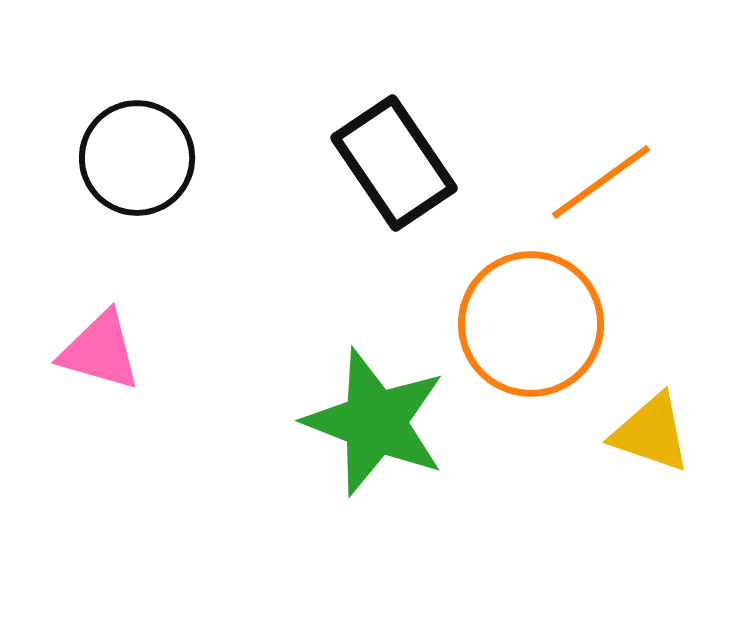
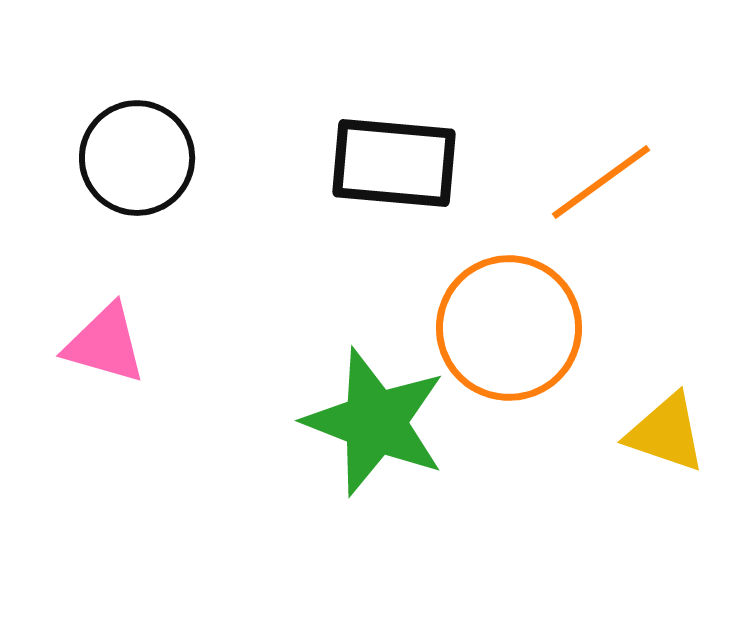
black rectangle: rotated 51 degrees counterclockwise
orange circle: moved 22 px left, 4 px down
pink triangle: moved 5 px right, 7 px up
yellow triangle: moved 15 px right
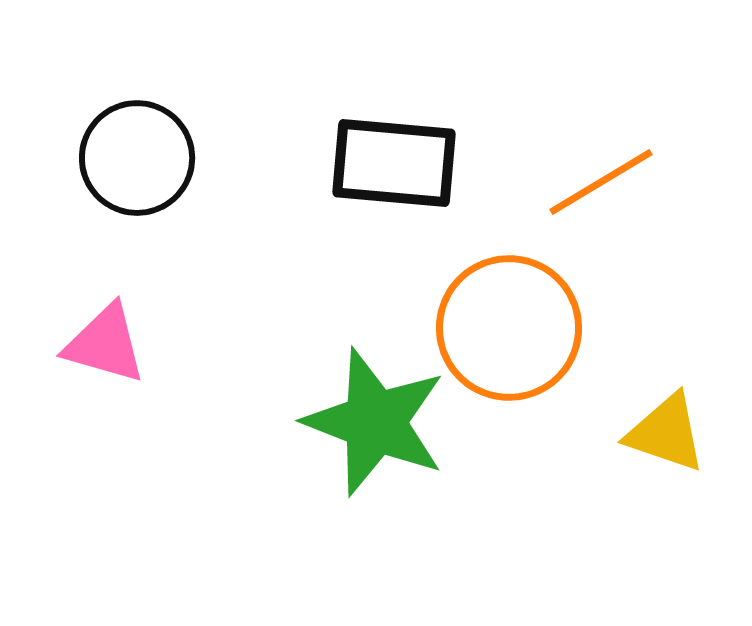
orange line: rotated 5 degrees clockwise
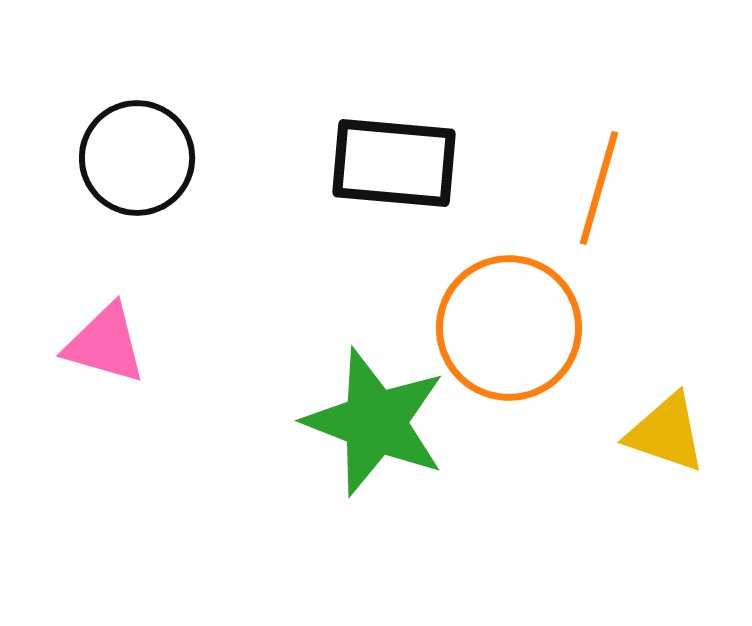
orange line: moved 2 px left, 6 px down; rotated 43 degrees counterclockwise
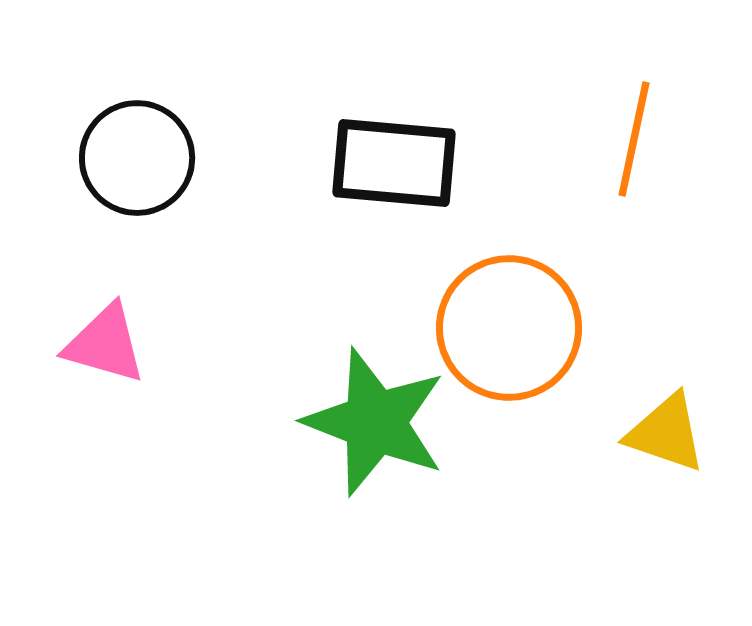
orange line: moved 35 px right, 49 px up; rotated 4 degrees counterclockwise
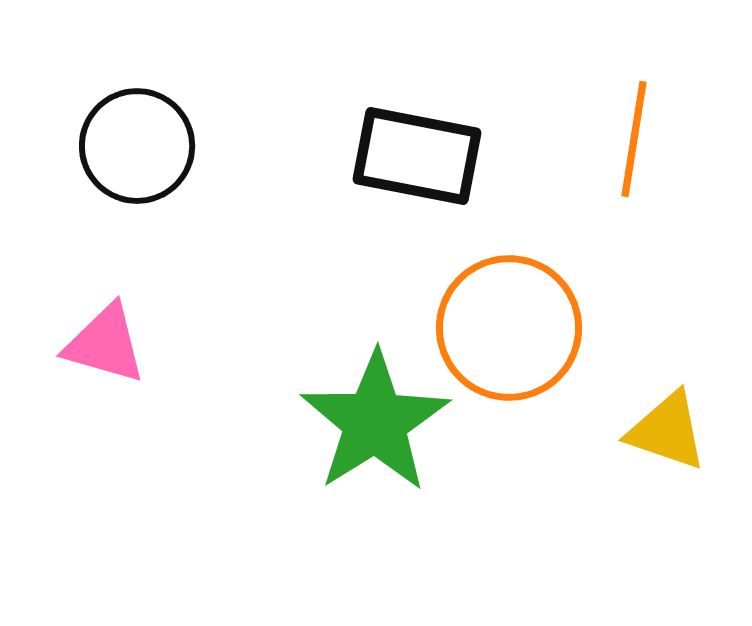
orange line: rotated 3 degrees counterclockwise
black circle: moved 12 px up
black rectangle: moved 23 px right, 7 px up; rotated 6 degrees clockwise
green star: rotated 19 degrees clockwise
yellow triangle: moved 1 px right, 2 px up
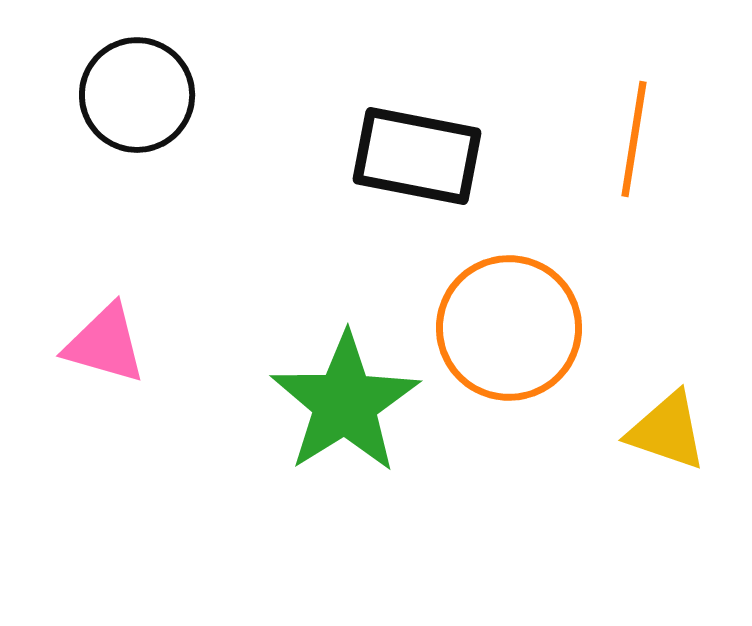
black circle: moved 51 px up
green star: moved 30 px left, 19 px up
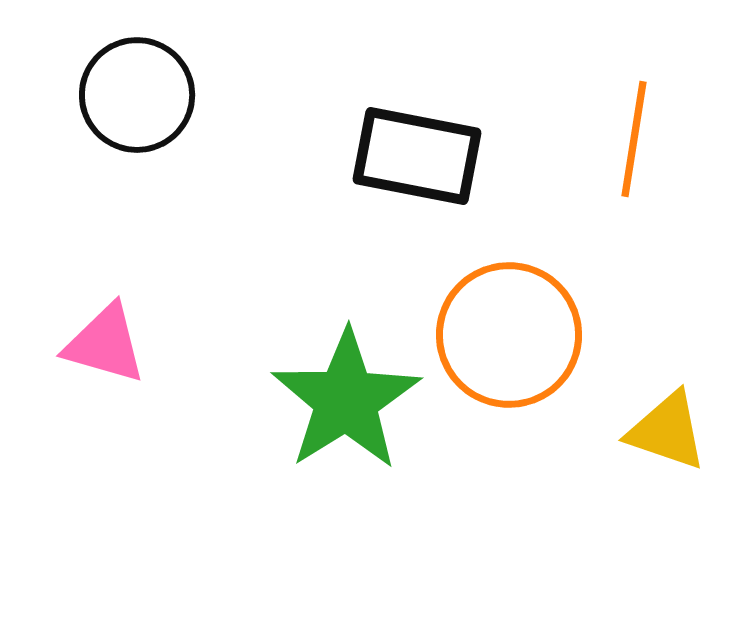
orange circle: moved 7 px down
green star: moved 1 px right, 3 px up
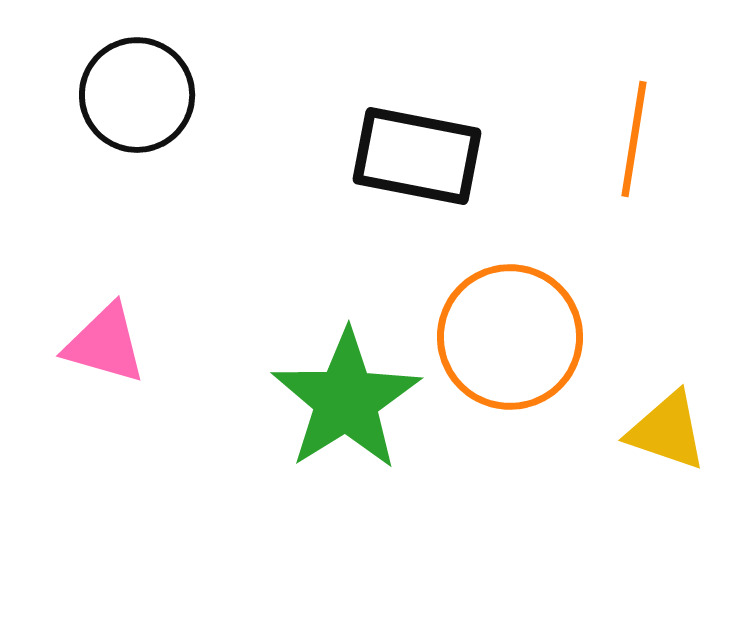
orange circle: moved 1 px right, 2 px down
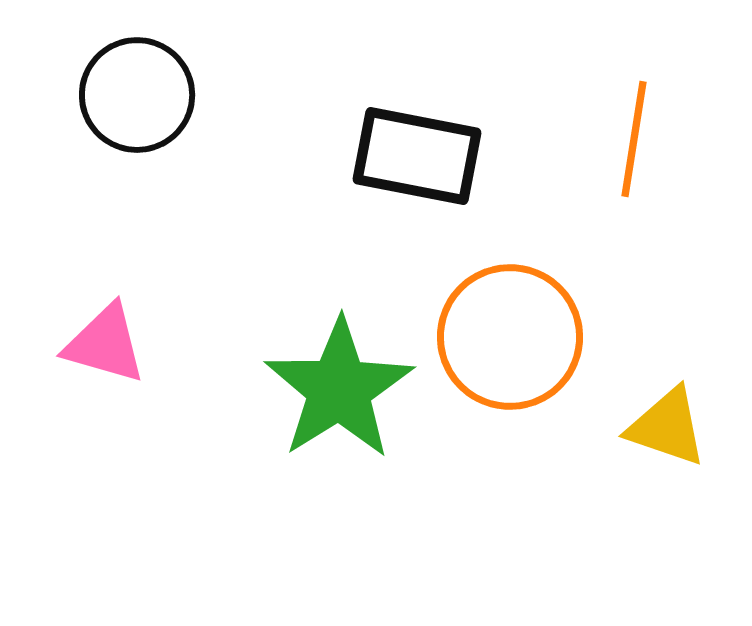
green star: moved 7 px left, 11 px up
yellow triangle: moved 4 px up
